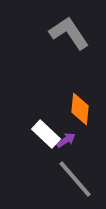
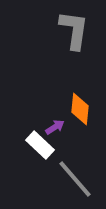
gray L-shape: moved 5 px right, 3 px up; rotated 42 degrees clockwise
white rectangle: moved 6 px left, 11 px down
purple arrow: moved 11 px left, 13 px up
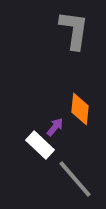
purple arrow: rotated 18 degrees counterclockwise
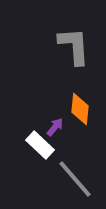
gray L-shape: moved 16 px down; rotated 12 degrees counterclockwise
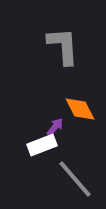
gray L-shape: moved 11 px left
orange diamond: rotated 32 degrees counterclockwise
white rectangle: moved 2 px right; rotated 64 degrees counterclockwise
